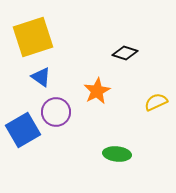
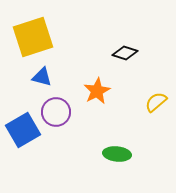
blue triangle: moved 1 px right; rotated 20 degrees counterclockwise
yellow semicircle: rotated 15 degrees counterclockwise
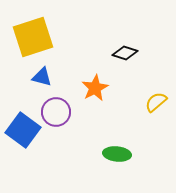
orange star: moved 2 px left, 3 px up
blue square: rotated 24 degrees counterclockwise
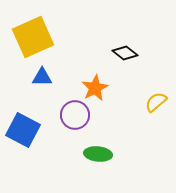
yellow square: rotated 6 degrees counterclockwise
black diamond: rotated 20 degrees clockwise
blue triangle: rotated 15 degrees counterclockwise
purple circle: moved 19 px right, 3 px down
blue square: rotated 8 degrees counterclockwise
green ellipse: moved 19 px left
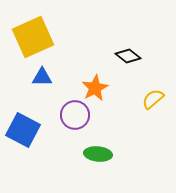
black diamond: moved 3 px right, 3 px down
yellow semicircle: moved 3 px left, 3 px up
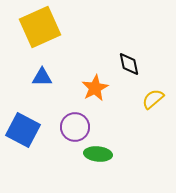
yellow square: moved 7 px right, 10 px up
black diamond: moved 1 px right, 8 px down; rotated 40 degrees clockwise
purple circle: moved 12 px down
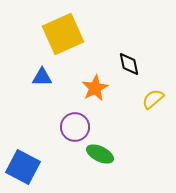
yellow square: moved 23 px right, 7 px down
blue square: moved 37 px down
green ellipse: moved 2 px right; rotated 20 degrees clockwise
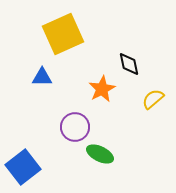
orange star: moved 7 px right, 1 px down
blue square: rotated 24 degrees clockwise
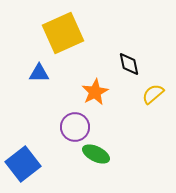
yellow square: moved 1 px up
blue triangle: moved 3 px left, 4 px up
orange star: moved 7 px left, 3 px down
yellow semicircle: moved 5 px up
green ellipse: moved 4 px left
blue square: moved 3 px up
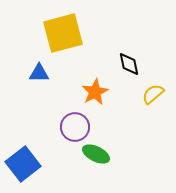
yellow square: rotated 9 degrees clockwise
